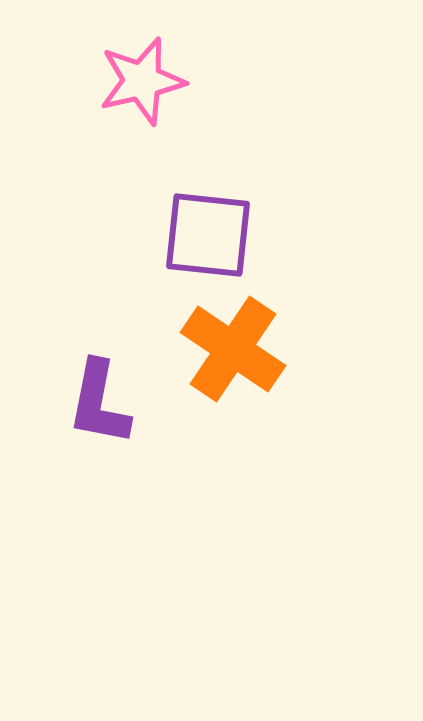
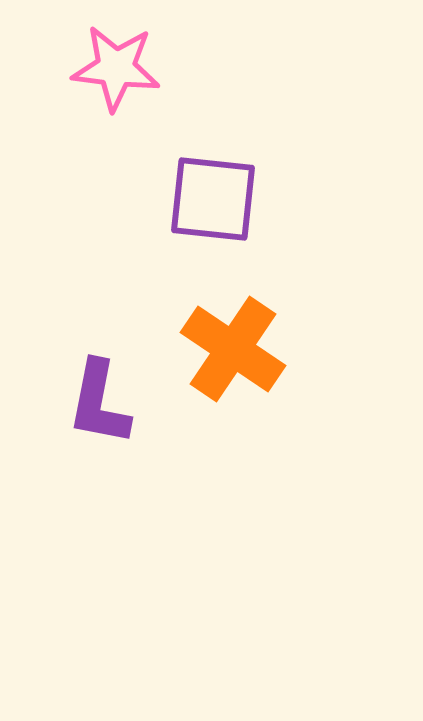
pink star: moved 26 px left, 13 px up; rotated 20 degrees clockwise
purple square: moved 5 px right, 36 px up
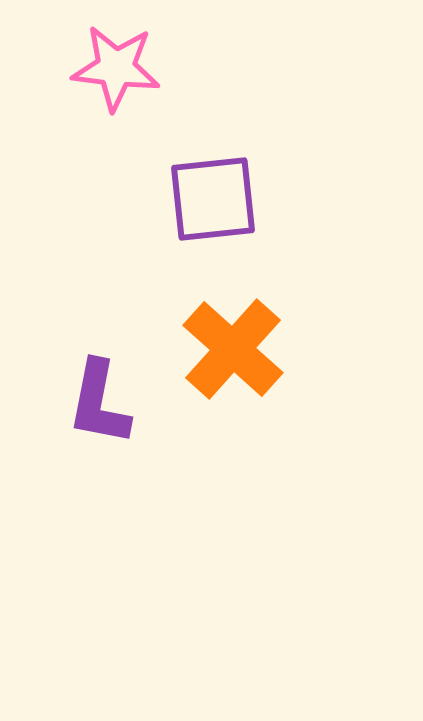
purple square: rotated 12 degrees counterclockwise
orange cross: rotated 8 degrees clockwise
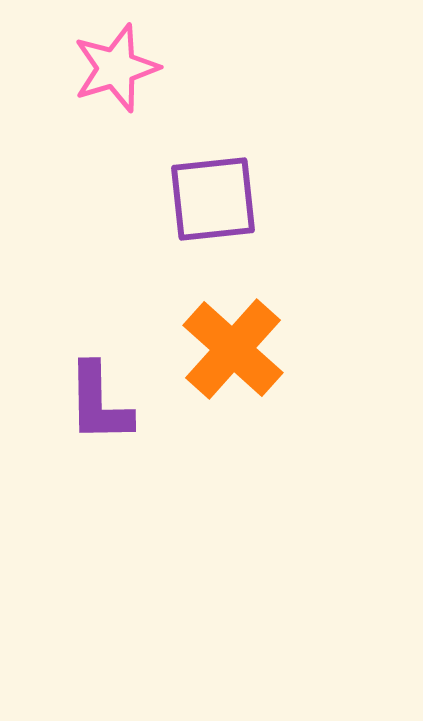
pink star: rotated 24 degrees counterclockwise
purple L-shape: rotated 12 degrees counterclockwise
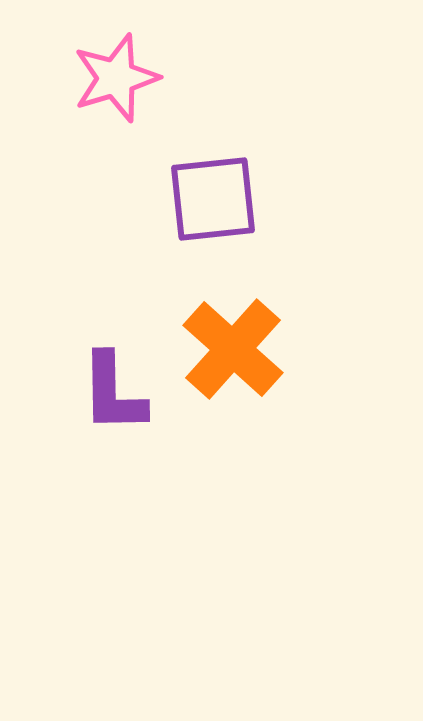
pink star: moved 10 px down
purple L-shape: moved 14 px right, 10 px up
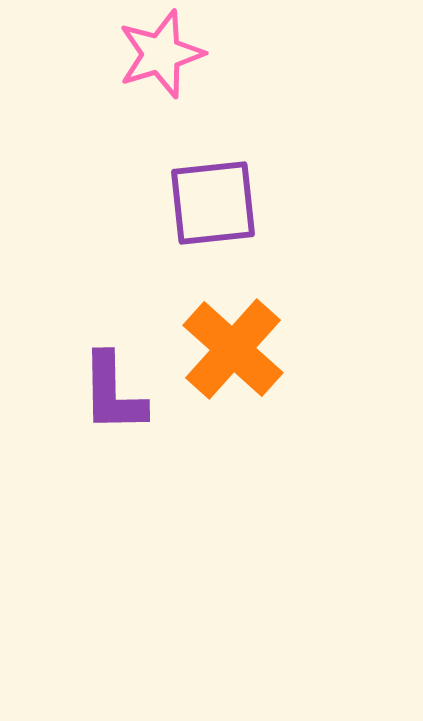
pink star: moved 45 px right, 24 px up
purple square: moved 4 px down
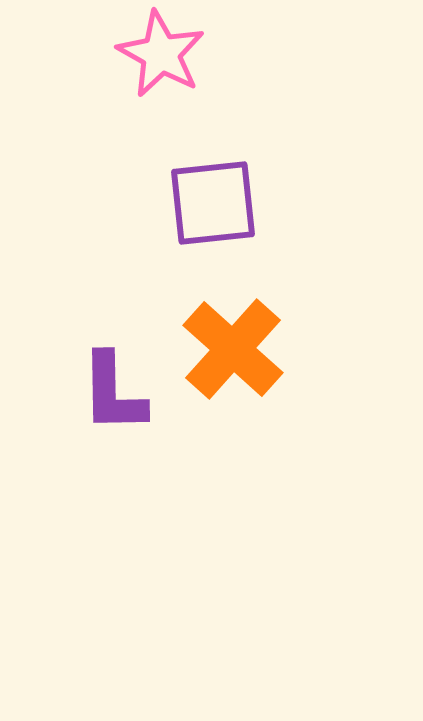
pink star: rotated 26 degrees counterclockwise
